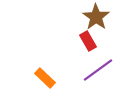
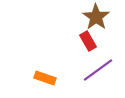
orange rectangle: rotated 25 degrees counterclockwise
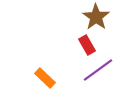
red rectangle: moved 1 px left, 4 px down
orange rectangle: rotated 25 degrees clockwise
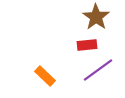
red rectangle: rotated 66 degrees counterclockwise
orange rectangle: moved 2 px up
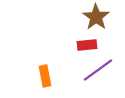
orange rectangle: rotated 35 degrees clockwise
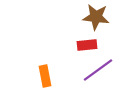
brown star: rotated 28 degrees counterclockwise
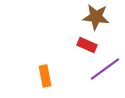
red rectangle: rotated 30 degrees clockwise
purple line: moved 7 px right, 1 px up
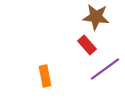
red rectangle: rotated 24 degrees clockwise
